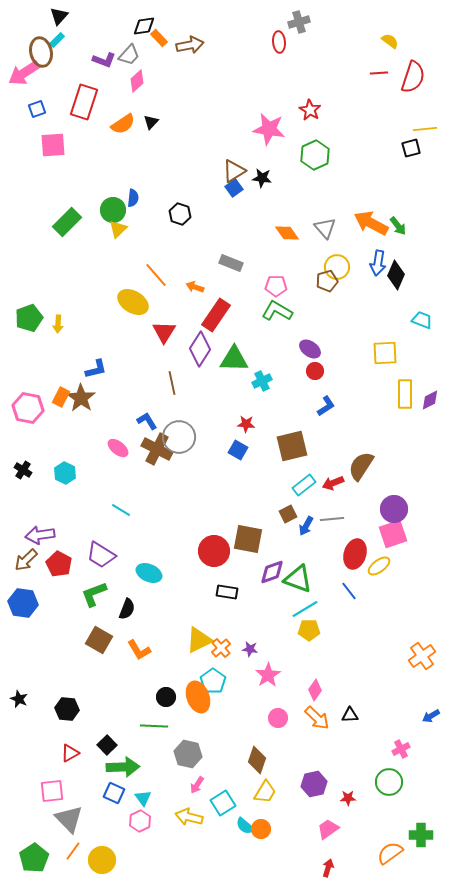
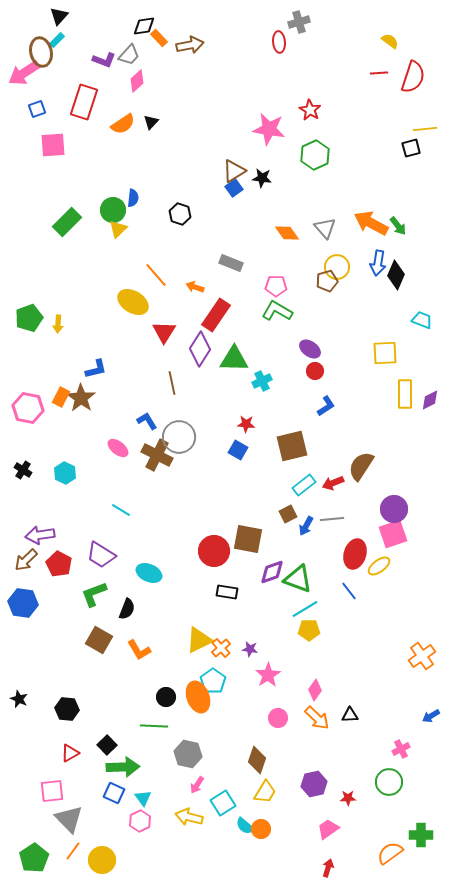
brown cross at (157, 449): moved 6 px down
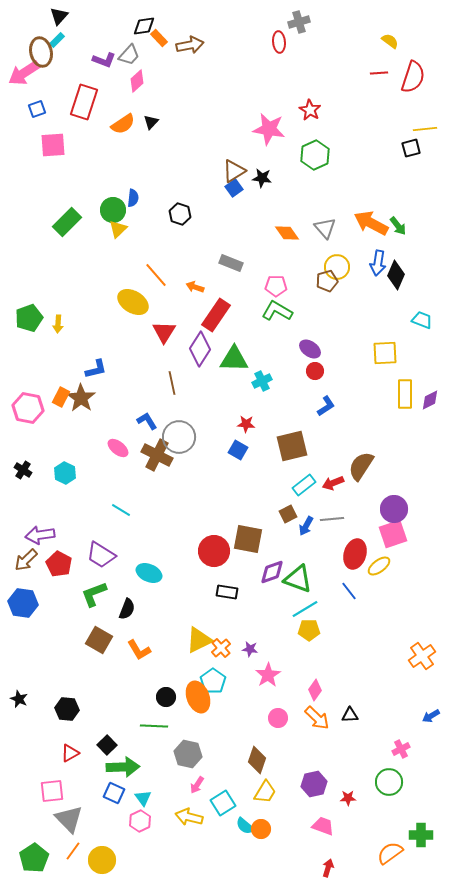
pink trapezoid at (328, 829): moved 5 px left, 3 px up; rotated 55 degrees clockwise
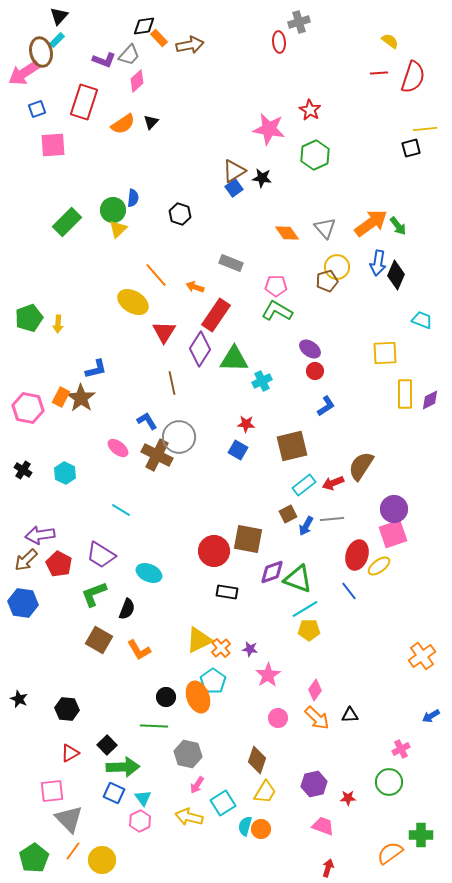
orange arrow at (371, 223): rotated 116 degrees clockwise
red ellipse at (355, 554): moved 2 px right, 1 px down
cyan semicircle at (245, 826): rotated 66 degrees clockwise
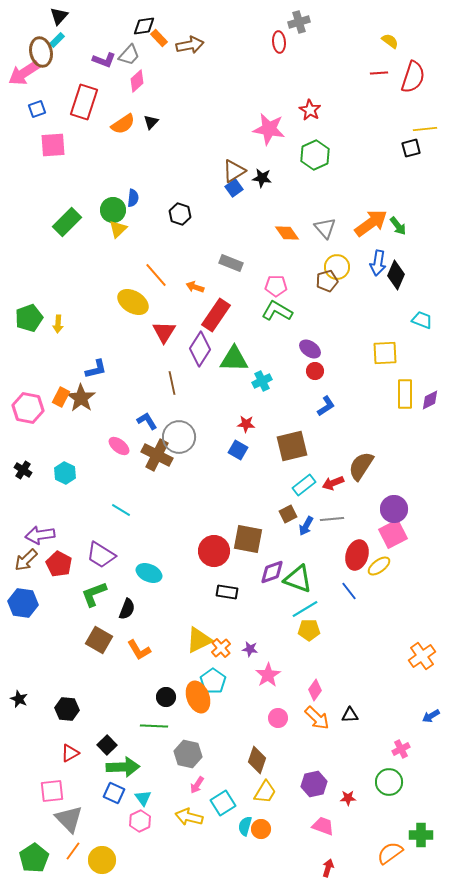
pink ellipse at (118, 448): moved 1 px right, 2 px up
pink square at (393, 534): rotated 8 degrees counterclockwise
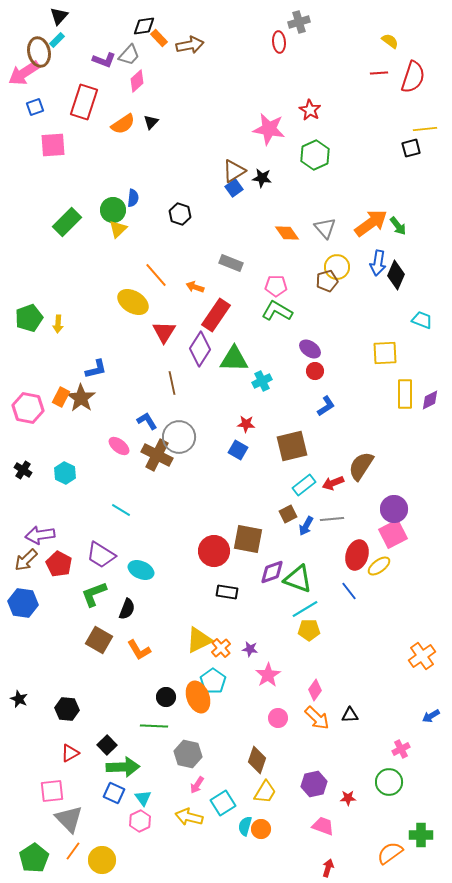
brown ellipse at (41, 52): moved 2 px left
blue square at (37, 109): moved 2 px left, 2 px up
cyan ellipse at (149, 573): moved 8 px left, 3 px up
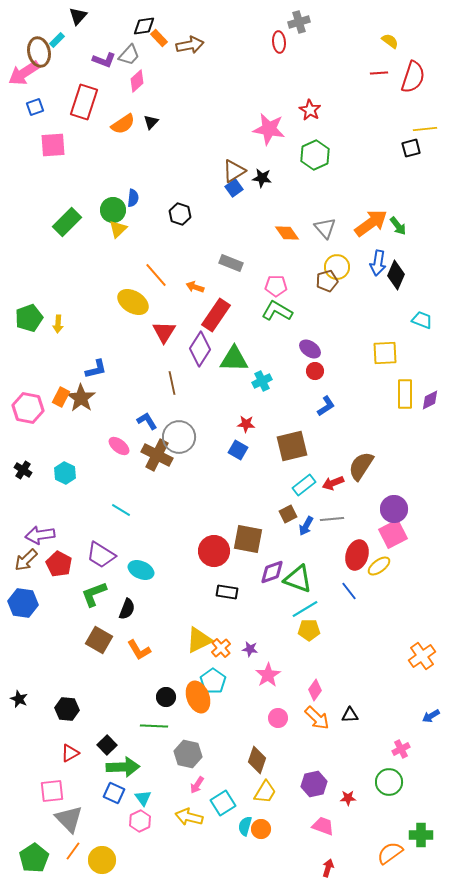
black triangle at (59, 16): moved 19 px right
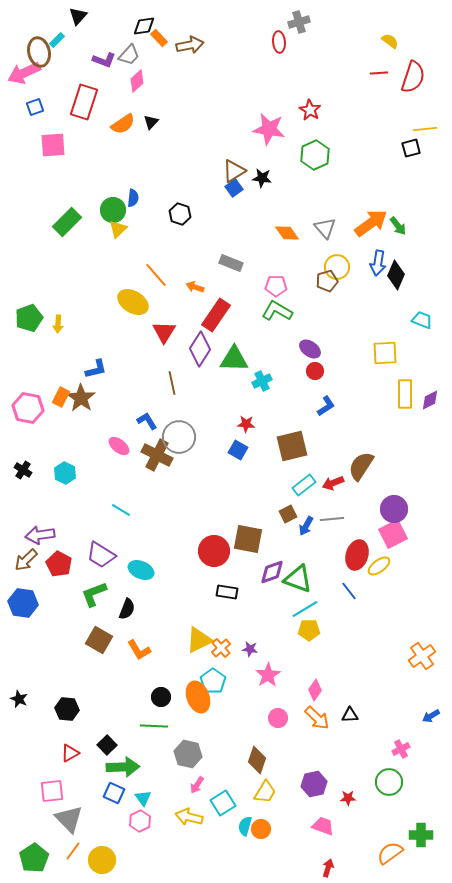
pink arrow at (24, 73): rotated 8 degrees clockwise
black circle at (166, 697): moved 5 px left
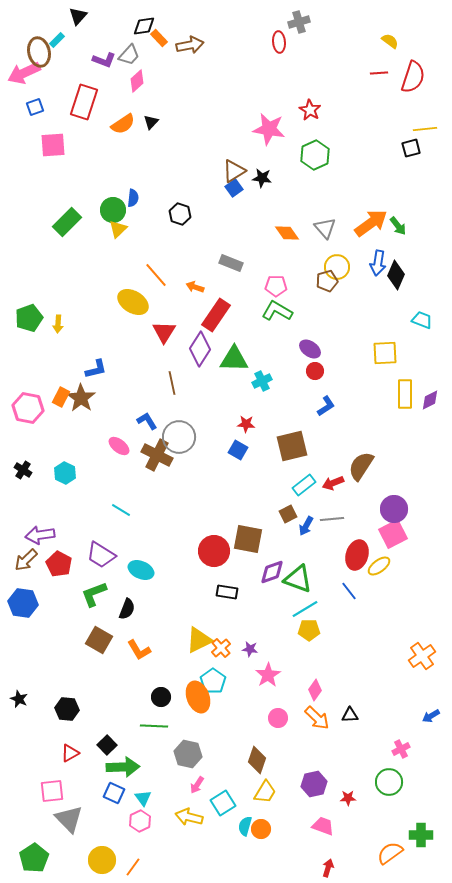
orange line at (73, 851): moved 60 px right, 16 px down
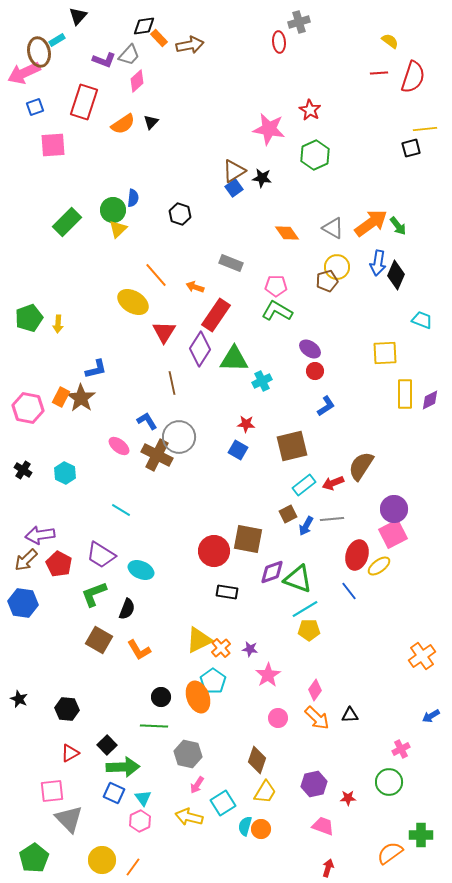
cyan rectangle at (57, 40): rotated 14 degrees clockwise
gray triangle at (325, 228): moved 8 px right; rotated 20 degrees counterclockwise
